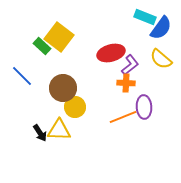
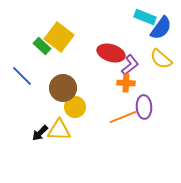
red ellipse: rotated 32 degrees clockwise
black arrow: rotated 78 degrees clockwise
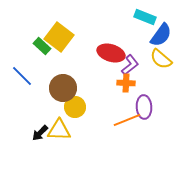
blue semicircle: moved 7 px down
orange line: moved 4 px right, 3 px down
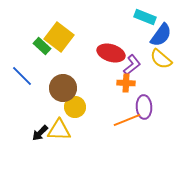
purple L-shape: moved 2 px right
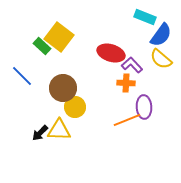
purple L-shape: rotated 95 degrees counterclockwise
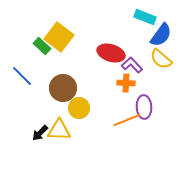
yellow circle: moved 4 px right, 1 px down
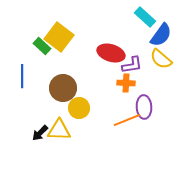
cyan rectangle: rotated 20 degrees clockwise
purple L-shape: rotated 125 degrees clockwise
blue line: rotated 45 degrees clockwise
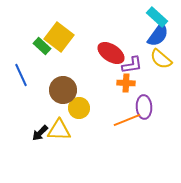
cyan rectangle: moved 12 px right
blue semicircle: moved 3 px left
red ellipse: rotated 16 degrees clockwise
blue line: moved 1 px left, 1 px up; rotated 25 degrees counterclockwise
brown circle: moved 2 px down
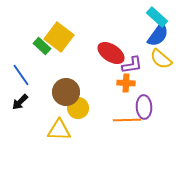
blue line: rotated 10 degrees counterclockwise
brown circle: moved 3 px right, 2 px down
yellow circle: moved 1 px left
orange line: rotated 20 degrees clockwise
black arrow: moved 20 px left, 31 px up
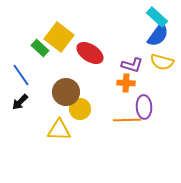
green rectangle: moved 2 px left, 2 px down
red ellipse: moved 21 px left
yellow semicircle: moved 1 px right, 3 px down; rotated 25 degrees counterclockwise
purple L-shape: rotated 25 degrees clockwise
yellow circle: moved 2 px right, 1 px down
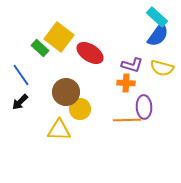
yellow semicircle: moved 6 px down
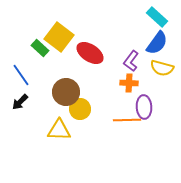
blue semicircle: moved 1 px left, 8 px down
purple L-shape: moved 1 px left, 4 px up; rotated 110 degrees clockwise
orange cross: moved 3 px right
